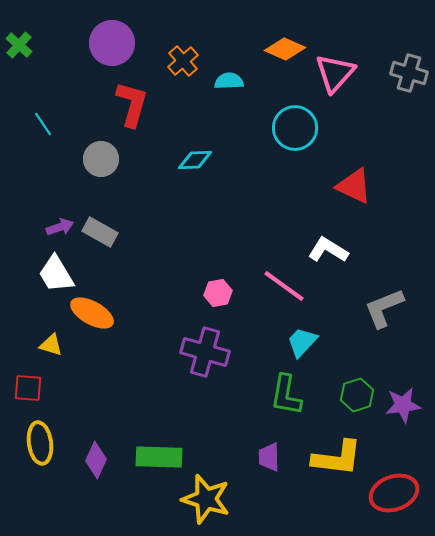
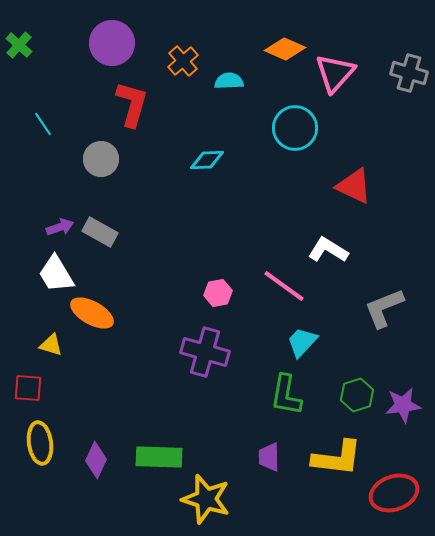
cyan diamond: moved 12 px right
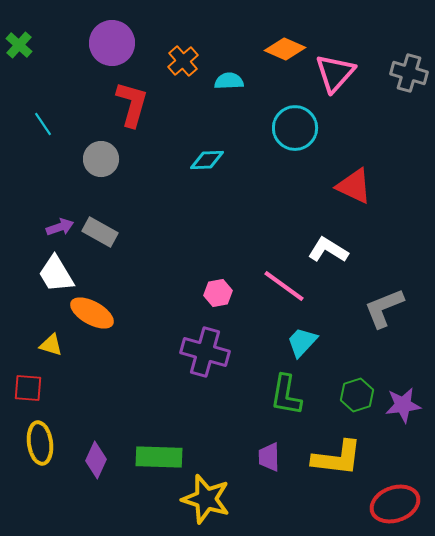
red ellipse: moved 1 px right, 11 px down
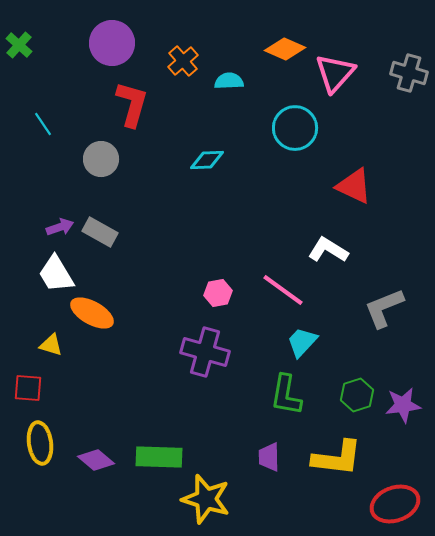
pink line: moved 1 px left, 4 px down
purple diamond: rotated 75 degrees counterclockwise
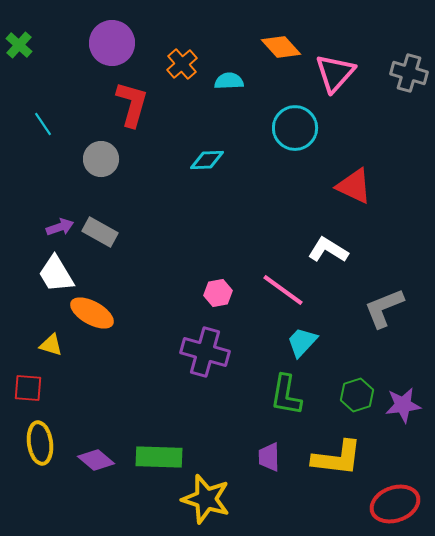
orange diamond: moved 4 px left, 2 px up; rotated 24 degrees clockwise
orange cross: moved 1 px left, 3 px down
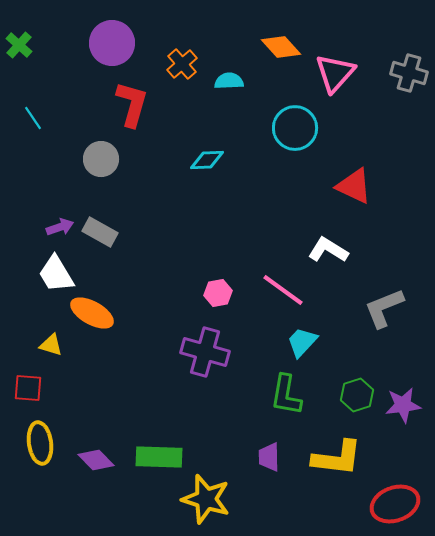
cyan line: moved 10 px left, 6 px up
purple diamond: rotated 6 degrees clockwise
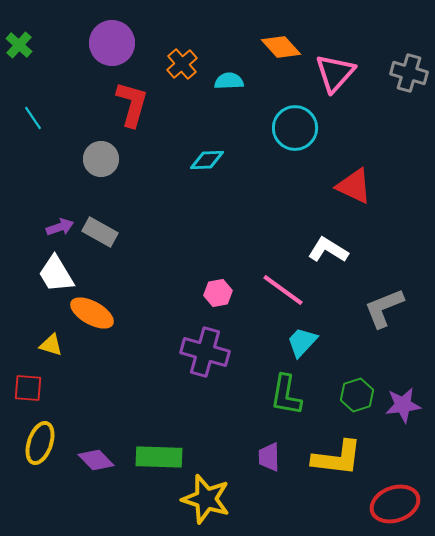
yellow ellipse: rotated 27 degrees clockwise
